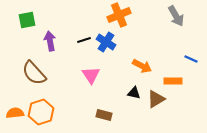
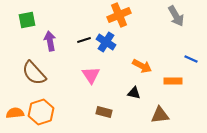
brown triangle: moved 4 px right, 16 px down; rotated 24 degrees clockwise
brown rectangle: moved 3 px up
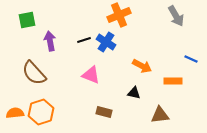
pink triangle: rotated 36 degrees counterclockwise
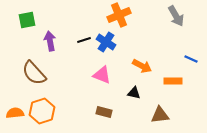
pink triangle: moved 11 px right
orange hexagon: moved 1 px right, 1 px up
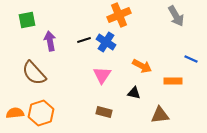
pink triangle: rotated 42 degrees clockwise
orange hexagon: moved 1 px left, 2 px down
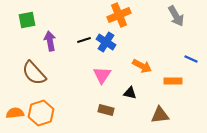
black triangle: moved 4 px left
brown rectangle: moved 2 px right, 2 px up
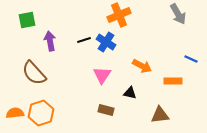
gray arrow: moved 2 px right, 2 px up
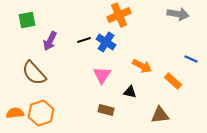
gray arrow: rotated 50 degrees counterclockwise
purple arrow: rotated 144 degrees counterclockwise
orange rectangle: rotated 42 degrees clockwise
black triangle: moved 1 px up
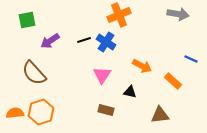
purple arrow: rotated 30 degrees clockwise
orange hexagon: moved 1 px up
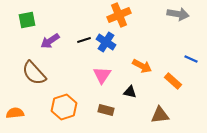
orange hexagon: moved 23 px right, 5 px up
